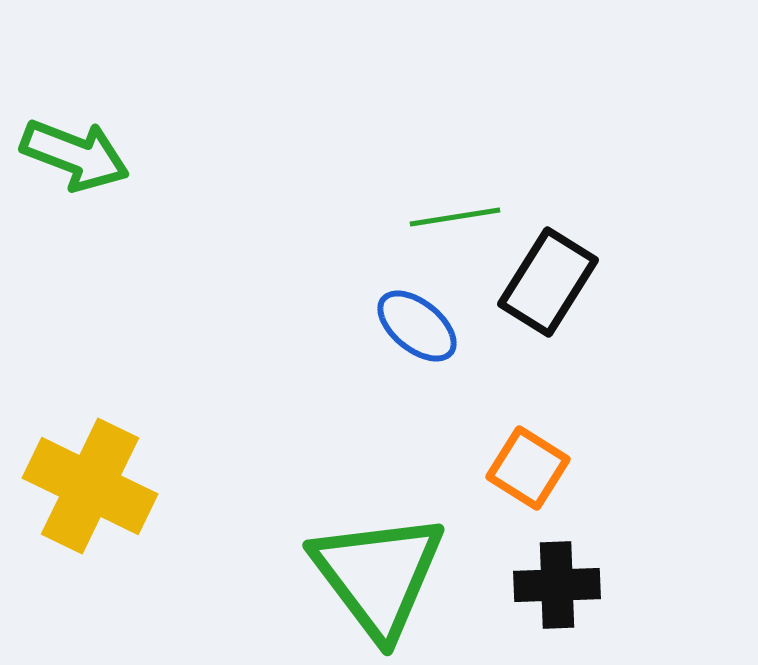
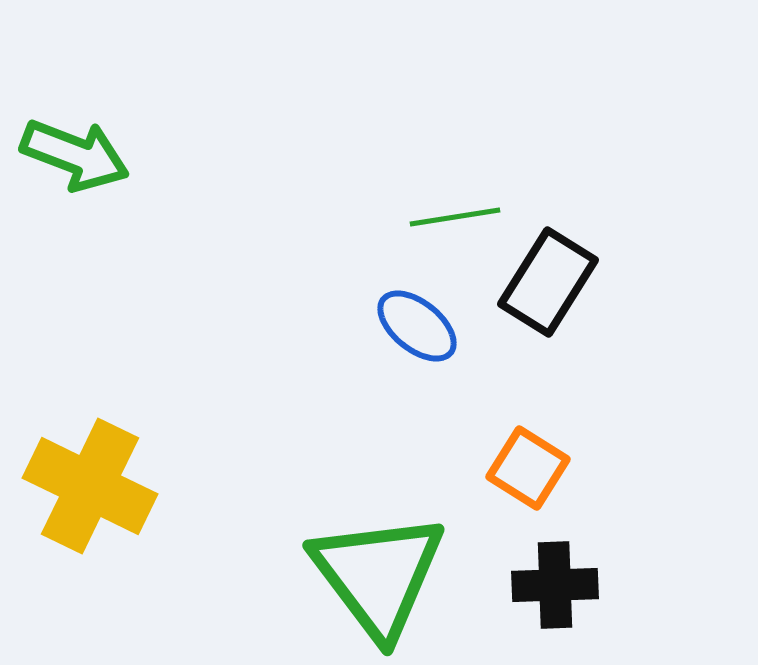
black cross: moved 2 px left
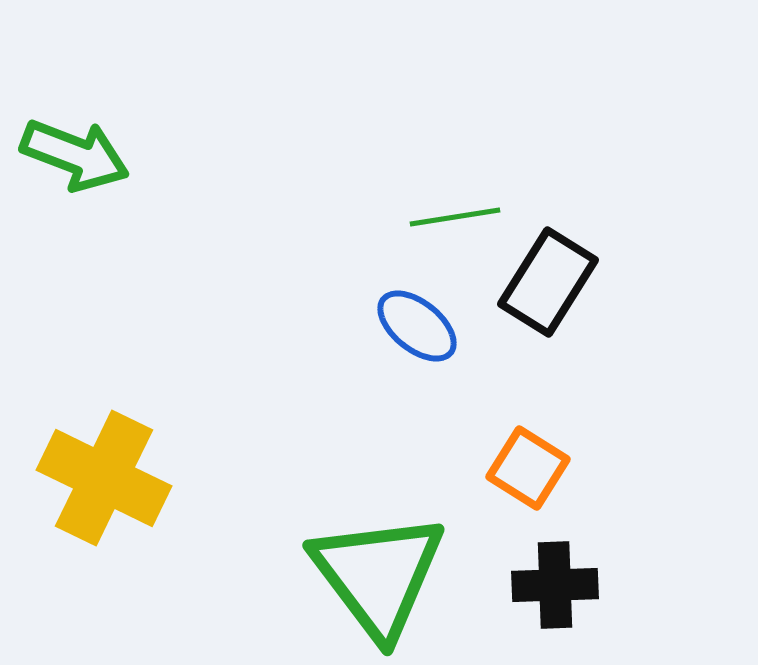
yellow cross: moved 14 px right, 8 px up
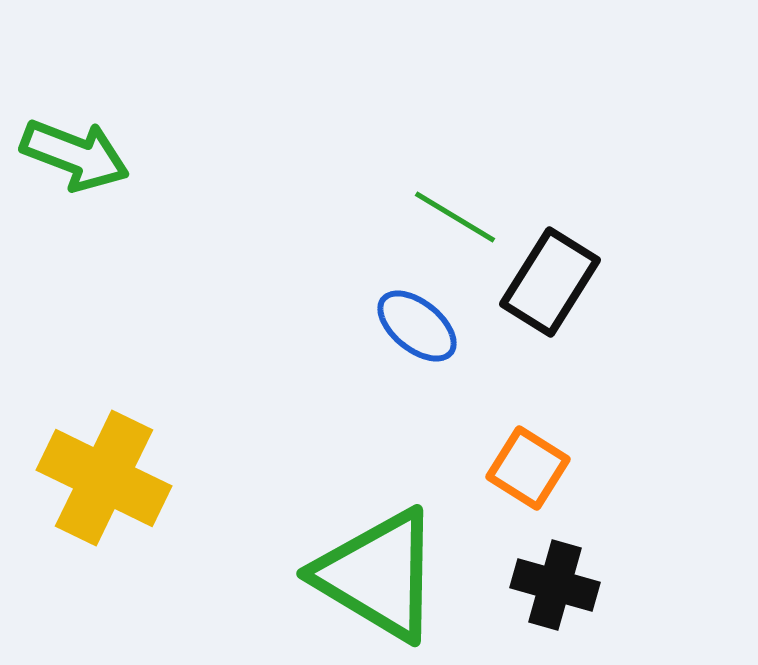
green line: rotated 40 degrees clockwise
black rectangle: moved 2 px right
green triangle: rotated 22 degrees counterclockwise
black cross: rotated 18 degrees clockwise
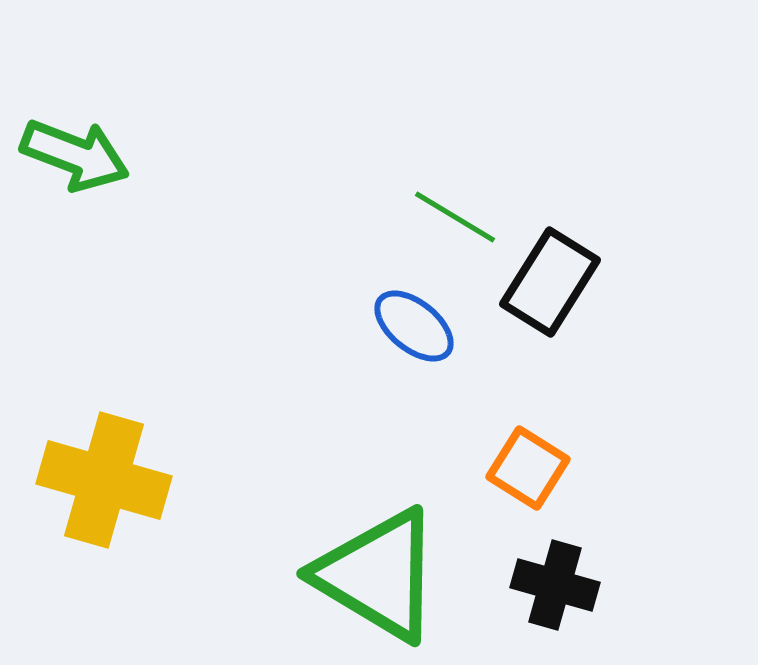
blue ellipse: moved 3 px left
yellow cross: moved 2 px down; rotated 10 degrees counterclockwise
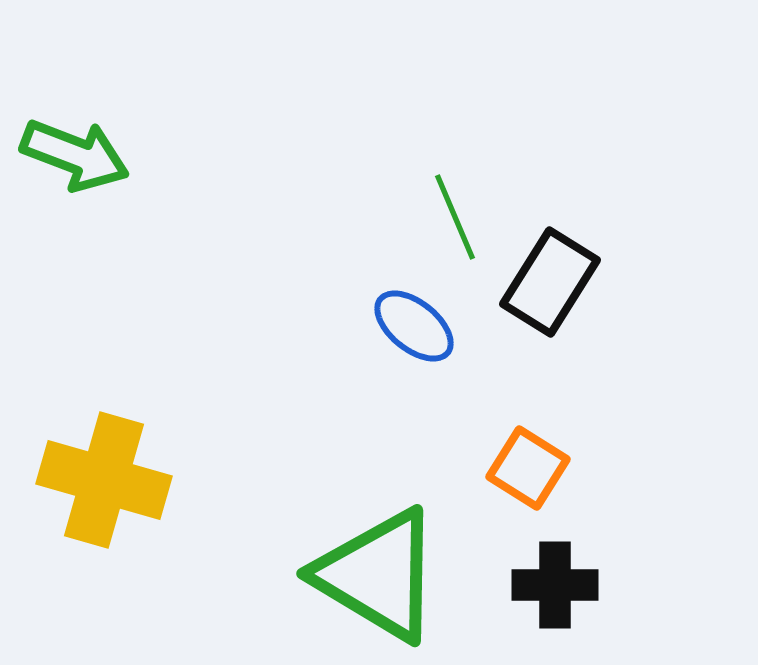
green line: rotated 36 degrees clockwise
black cross: rotated 16 degrees counterclockwise
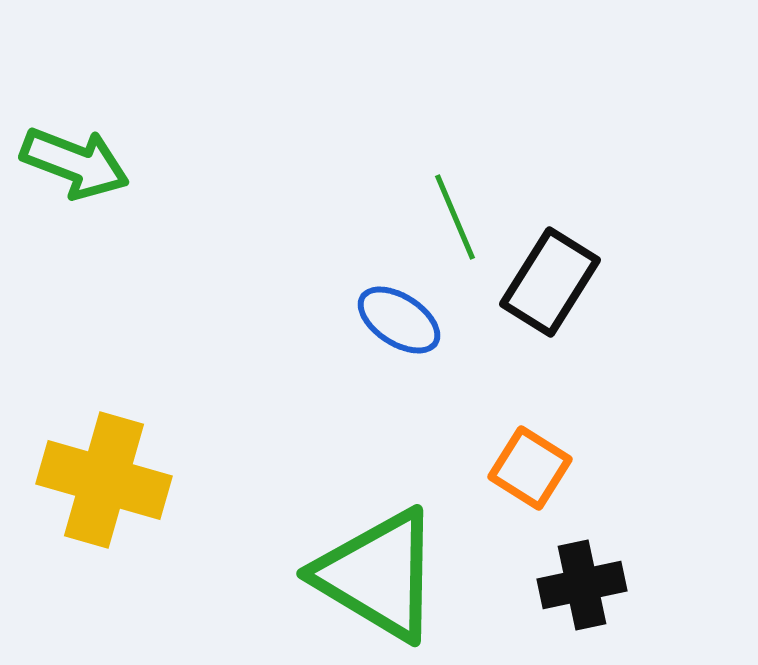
green arrow: moved 8 px down
blue ellipse: moved 15 px left, 6 px up; rotated 6 degrees counterclockwise
orange square: moved 2 px right
black cross: moved 27 px right; rotated 12 degrees counterclockwise
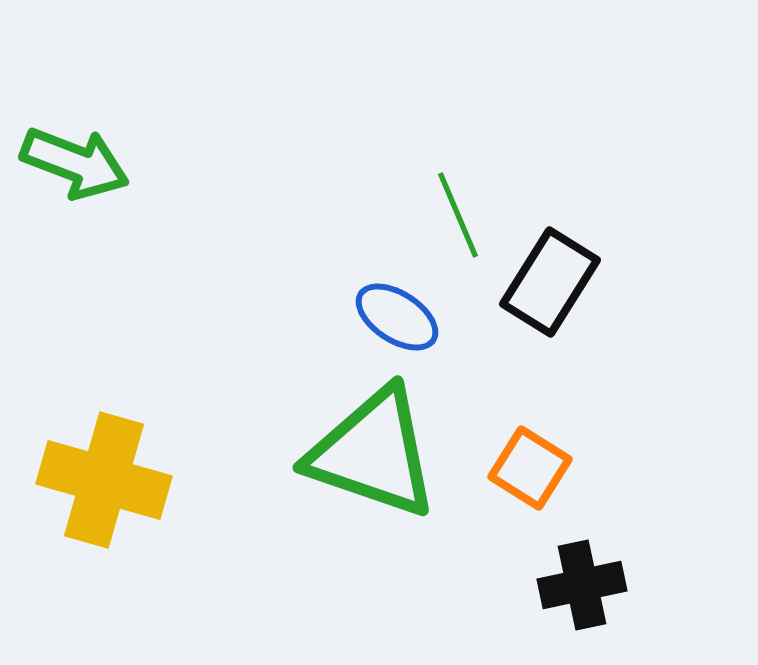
green line: moved 3 px right, 2 px up
blue ellipse: moved 2 px left, 3 px up
green triangle: moved 5 px left, 122 px up; rotated 12 degrees counterclockwise
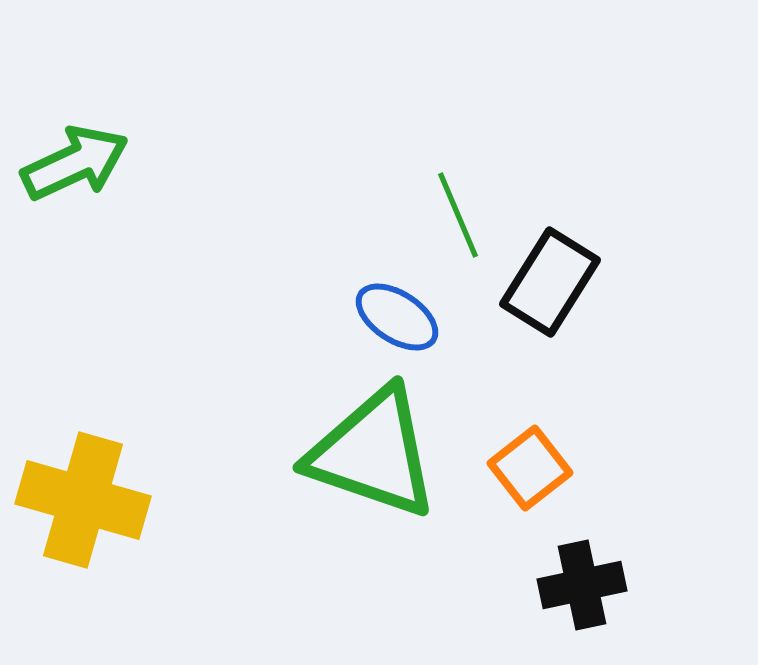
green arrow: rotated 46 degrees counterclockwise
orange square: rotated 20 degrees clockwise
yellow cross: moved 21 px left, 20 px down
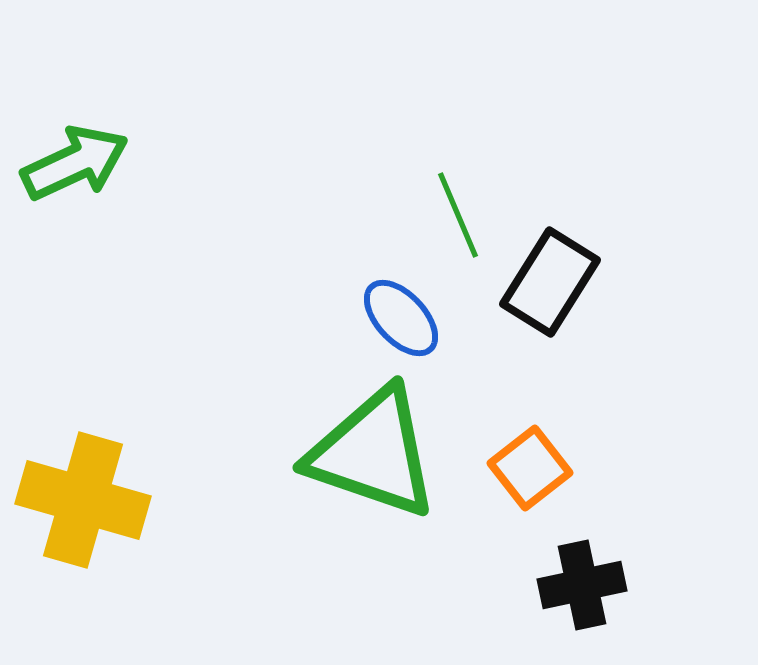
blue ellipse: moved 4 px right, 1 px down; rotated 14 degrees clockwise
